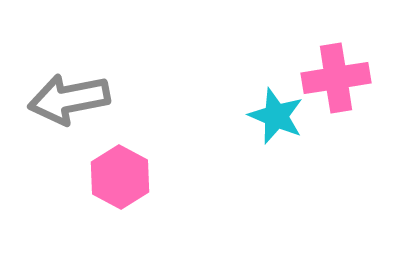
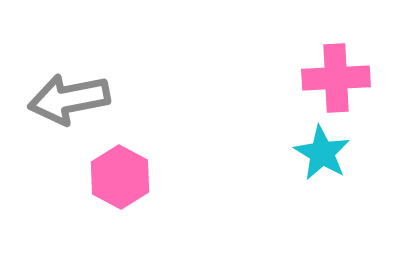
pink cross: rotated 6 degrees clockwise
cyan star: moved 46 px right, 37 px down; rotated 8 degrees clockwise
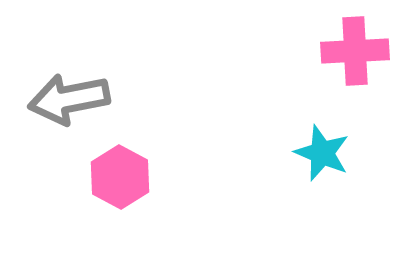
pink cross: moved 19 px right, 27 px up
cyan star: rotated 8 degrees counterclockwise
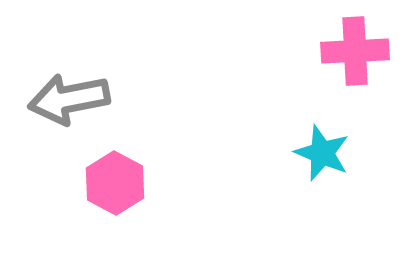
pink hexagon: moved 5 px left, 6 px down
